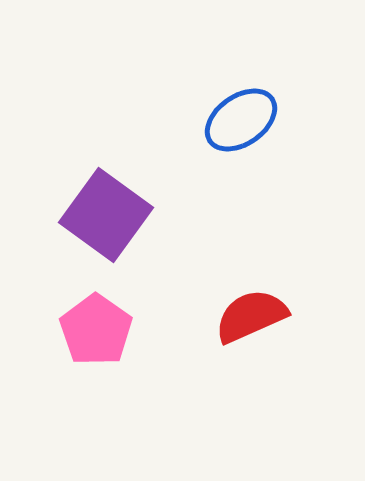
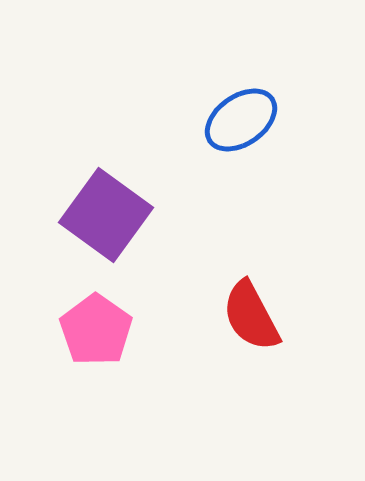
red semicircle: rotated 94 degrees counterclockwise
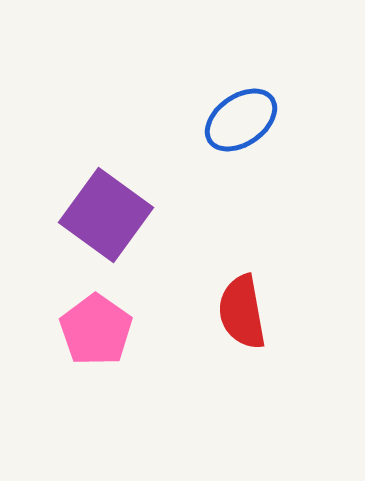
red semicircle: moved 9 px left, 4 px up; rotated 18 degrees clockwise
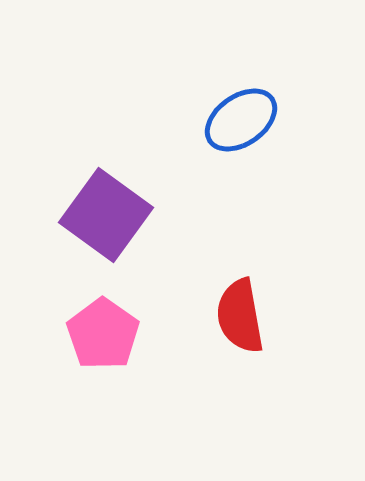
red semicircle: moved 2 px left, 4 px down
pink pentagon: moved 7 px right, 4 px down
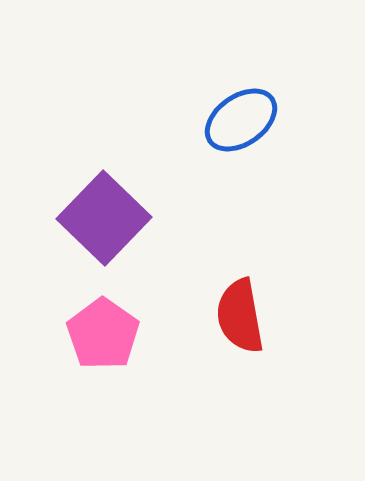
purple square: moved 2 px left, 3 px down; rotated 8 degrees clockwise
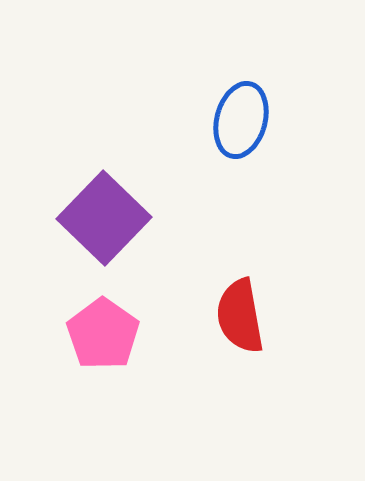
blue ellipse: rotated 40 degrees counterclockwise
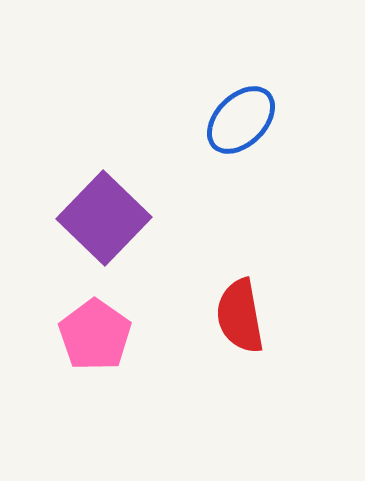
blue ellipse: rotated 30 degrees clockwise
pink pentagon: moved 8 px left, 1 px down
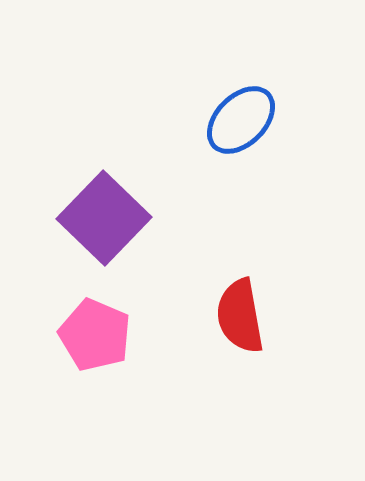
pink pentagon: rotated 12 degrees counterclockwise
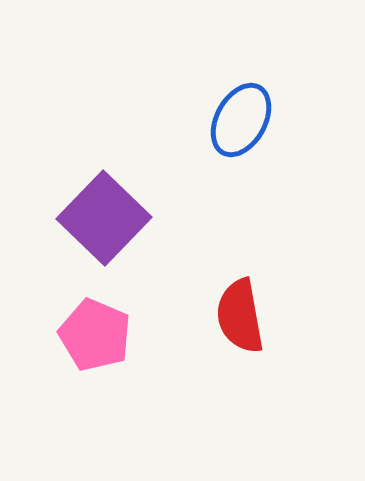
blue ellipse: rotated 16 degrees counterclockwise
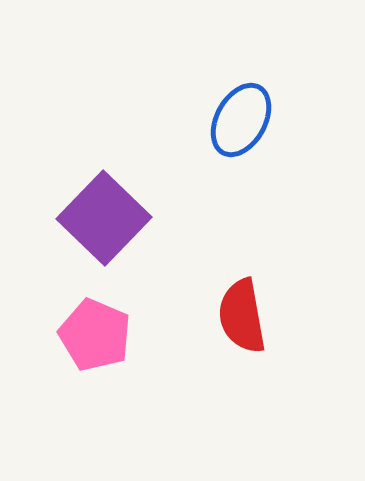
red semicircle: moved 2 px right
